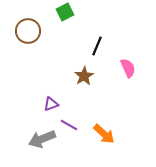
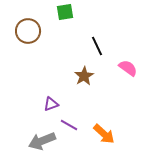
green square: rotated 18 degrees clockwise
black line: rotated 48 degrees counterclockwise
pink semicircle: rotated 30 degrees counterclockwise
gray arrow: moved 2 px down
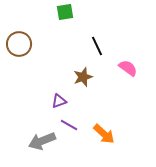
brown circle: moved 9 px left, 13 px down
brown star: moved 1 px left, 1 px down; rotated 12 degrees clockwise
purple triangle: moved 8 px right, 3 px up
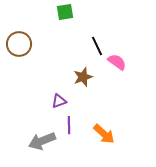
pink semicircle: moved 11 px left, 6 px up
purple line: rotated 60 degrees clockwise
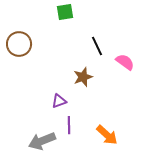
pink semicircle: moved 8 px right
orange arrow: moved 3 px right, 1 px down
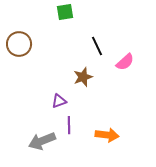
pink semicircle: rotated 102 degrees clockwise
orange arrow: rotated 35 degrees counterclockwise
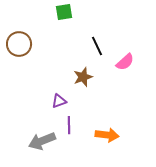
green square: moved 1 px left
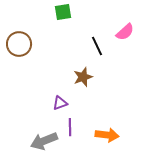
green square: moved 1 px left
pink semicircle: moved 30 px up
purple triangle: moved 1 px right, 2 px down
purple line: moved 1 px right, 2 px down
gray arrow: moved 2 px right
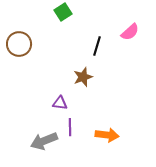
green square: rotated 24 degrees counterclockwise
pink semicircle: moved 5 px right
black line: rotated 42 degrees clockwise
purple triangle: rotated 28 degrees clockwise
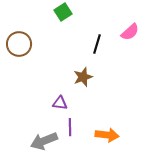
black line: moved 2 px up
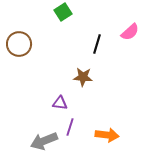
brown star: rotated 24 degrees clockwise
purple line: rotated 18 degrees clockwise
